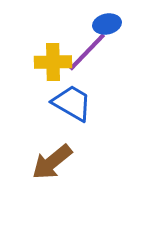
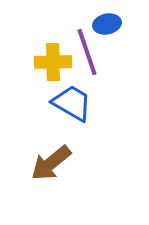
purple line: rotated 63 degrees counterclockwise
brown arrow: moved 1 px left, 1 px down
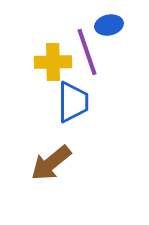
blue ellipse: moved 2 px right, 1 px down
blue trapezoid: moved 1 px right, 1 px up; rotated 60 degrees clockwise
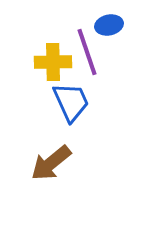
blue trapezoid: moved 2 px left; rotated 24 degrees counterclockwise
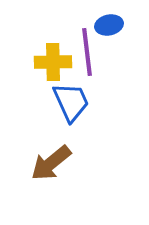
purple line: rotated 12 degrees clockwise
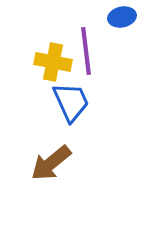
blue ellipse: moved 13 px right, 8 px up
purple line: moved 1 px left, 1 px up
yellow cross: rotated 12 degrees clockwise
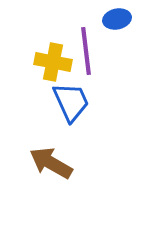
blue ellipse: moved 5 px left, 2 px down
brown arrow: rotated 69 degrees clockwise
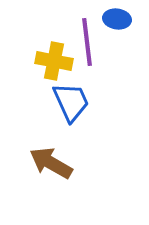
blue ellipse: rotated 20 degrees clockwise
purple line: moved 1 px right, 9 px up
yellow cross: moved 1 px right, 1 px up
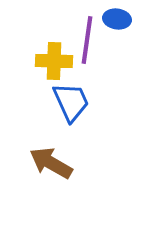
purple line: moved 2 px up; rotated 15 degrees clockwise
yellow cross: rotated 9 degrees counterclockwise
